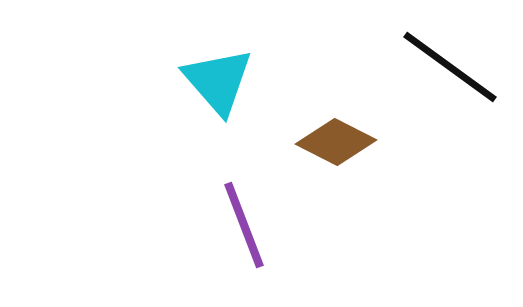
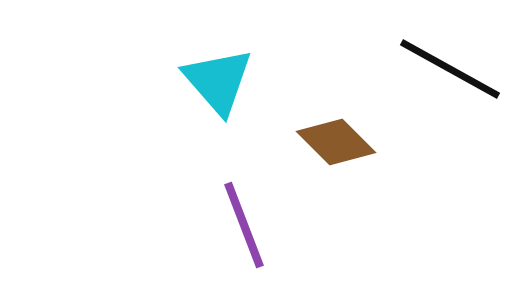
black line: moved 2 px down; rotated 7 degrees counterclockwise
brown diamond: rotated 18 degrees clockwise
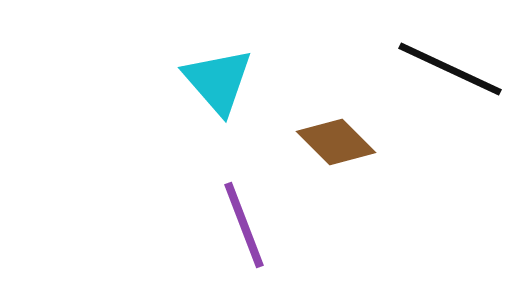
black line: rotated 4 degrees counterclockwise
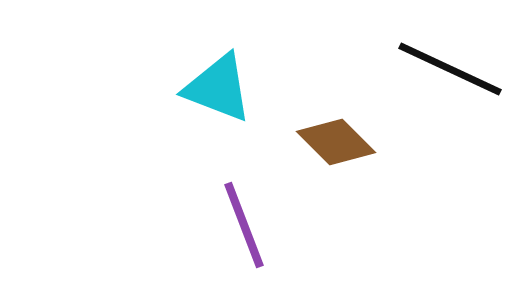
cyan triangle: moved 7 px down; rotated 28 degrees counterclockwise
